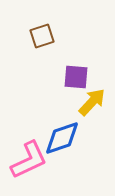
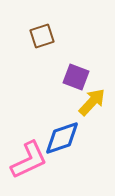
purple square: rotated 16 degrees clockwise
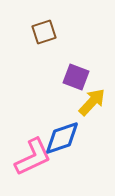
brown square: moved 2 px right, 4 px up
pink L-shape: moved 4 px right, 3 px up
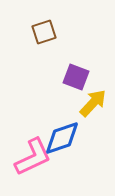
yellow arrow: moved 1 px right, 1 px down
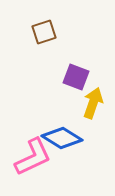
yellow arrow: rotated 24 degrees counterclockwise
blue diamond: rotated 51 degrees clockwise
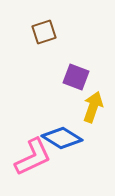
yellow arrow: moved 4 px down
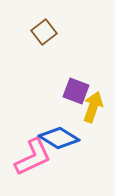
brown square: rotated 20 degrees counterclockwise
purple square: moved 14 px down
blue diamond: moved 3 px left
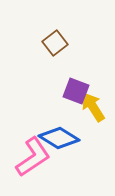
brown square: moved 11 px right, 11 px down
yellow arrow: rotated 52 degrees counterclockwise
pink L-shape: rotated 9 degrees counterclockwise
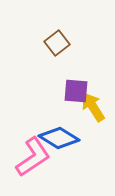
brown square: moved 2 px right
purple square: rotated 16 degrees counterclockwise
